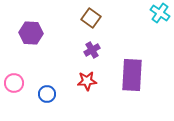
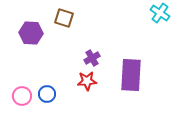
brown square: moved 27 px left; rotated 18 degrees counterclockwise
purple cross: moved 8 px down
purple rectangle: moved 1 px left
pink circle: moved 8 px right, 13 px down
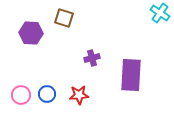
purple cross: rotated 14 degrees clockwise
red star: moved 8 px left, 14 px down
pink circle: moved 1 px left, 1 px up
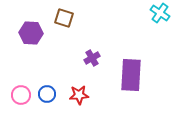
purple cross: rotated 14 degrees counterclockwise
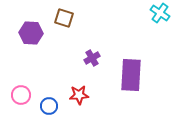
blue circle: moved 2 px right, 12 px down
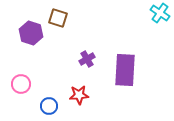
brown square: moved 6 px left
purple hexagon: rotated 15 degrees clockwise
purple cross: moved 5 px left, 1 px down
purple rectangle: moved 6 px left, 5 px up
pink circle: moved 11 px up
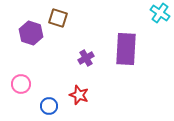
purple cross: moved 1 px left, 1 px up
purple rectangle: moved 1 px right, 21 px up
red star: rotated 24 degrees clockwise
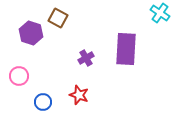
brown square: rotated 12 degrees clockwise
pink circle: moved 2 px left, 8 px up
blue circle: moved 6 px left, 4 px up
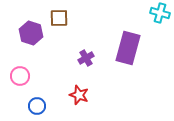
cyan cross: rotated 18 degrees counterclockwise
brown square: moved 1 px right; rotated 30 degrees counterclockwise
purple rectangle: moved 2 px right, 1 px up; rotated 12 degrees clockwise
pink circle: moved 1 px right
blue circle: moved 6 px left, 4 px down
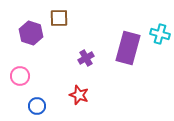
cyan cross: moved 21 px down
